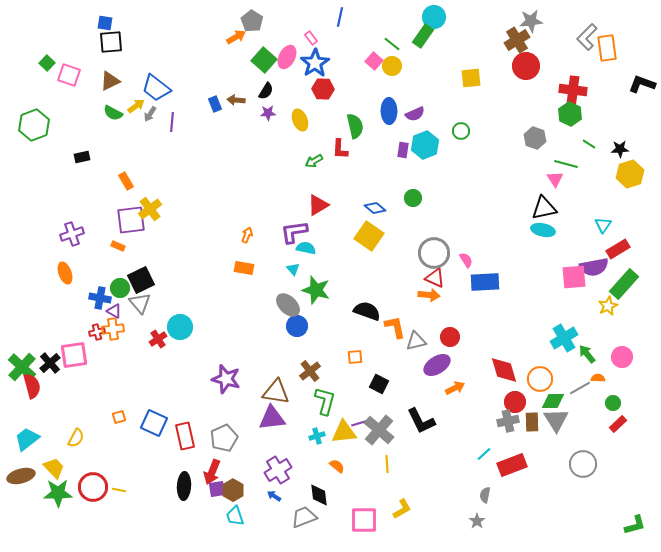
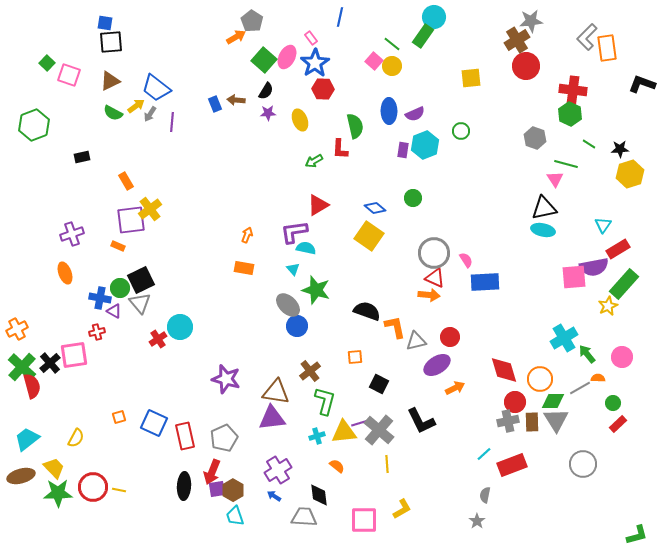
orange cross at (113, 329): moved 96 px left; rotated 20 degrees counterclockwise
gray trapezoid at (304, 517): rotated 24 degrees clockwise
green L-shape at (635, 525): moved 2 px right, 10 px down
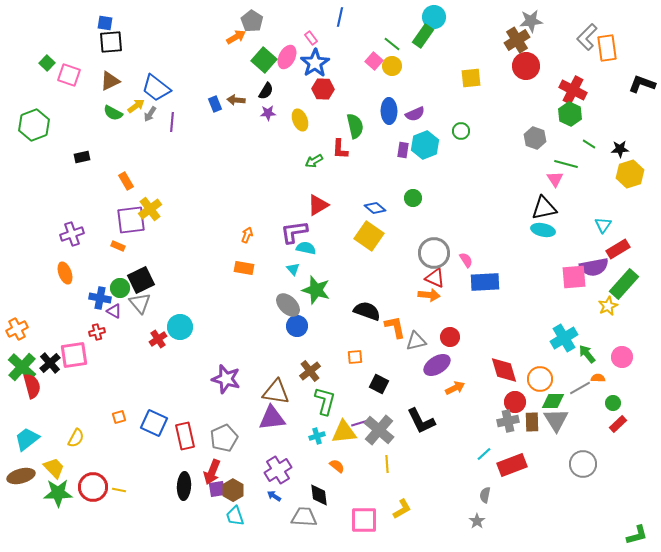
red cross at (573, 90): rotated 20 degrees clockwise
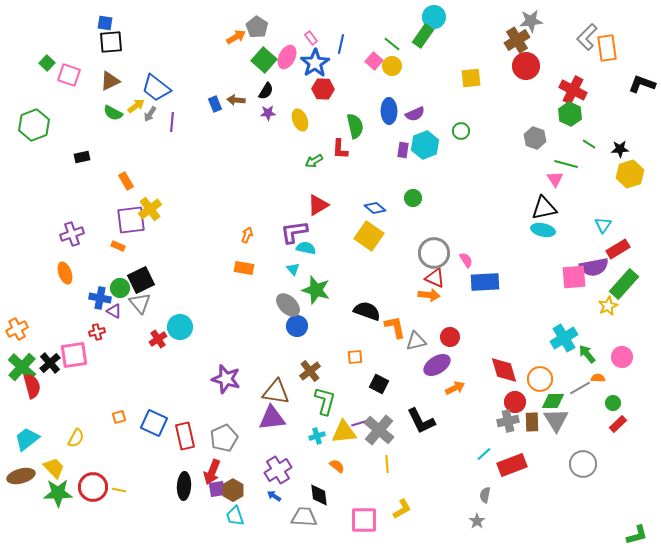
blue line at (340, 17): moved 1 px right, 27 px down
gray pentagon at (252, 21): moved 5 px right, 6 px down
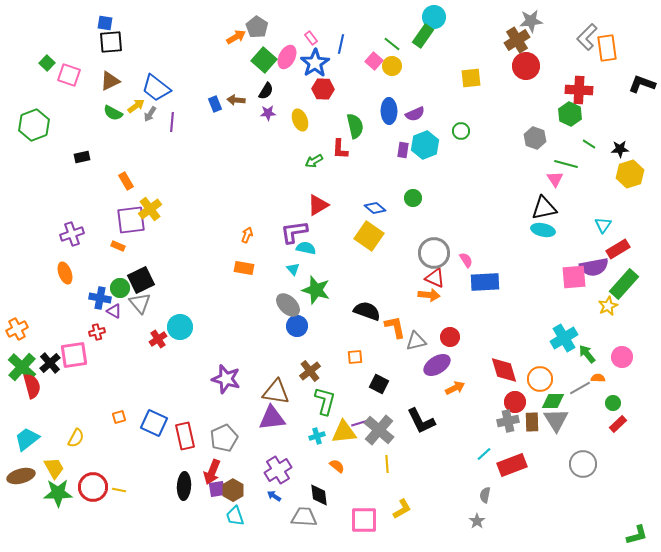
red cross at (573, 90): moved 6 px right; rotated 24 degrees counterclockwise
yellow trapezoid at (54, 468): rotated 15 degrees clockwise
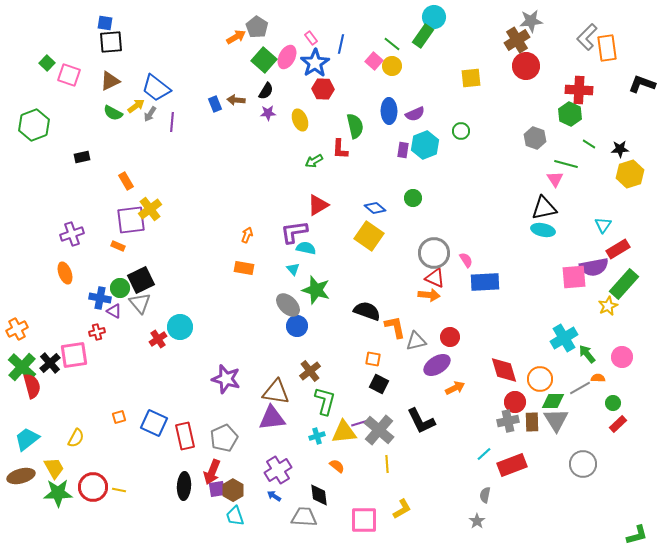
orange square at (355, 357): moved 18 px right, 2 px down; rotated 14 degrees clockwise
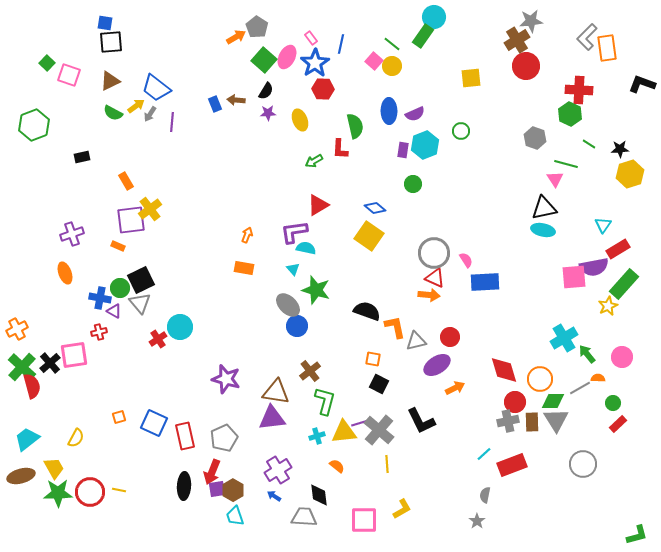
green circle at (413, 198): moved 14 px up
red cross at (97, 332): moved 2 px right
red circle at (93, 487): moved 3 px left, 5 px down
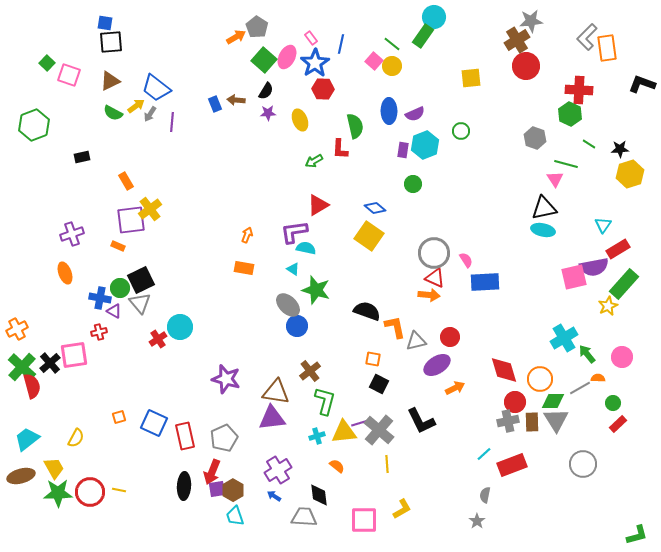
cyan triangle at (293, 269): rotated 16 degrees counterclockwise
pink square at (574, 277): rotated 8 degrees counterclockwise
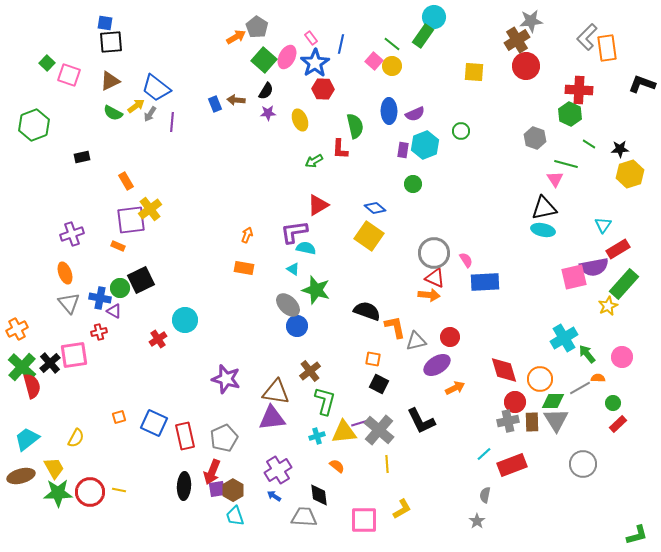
yellow square at (471, 78): moved 3 px right, 6 px up; rotated 10 degrees clockwise
gray triangle at (140, 303): moved 71 px left
cyan circle at (180, 327): moved 5 px right, 7 px up
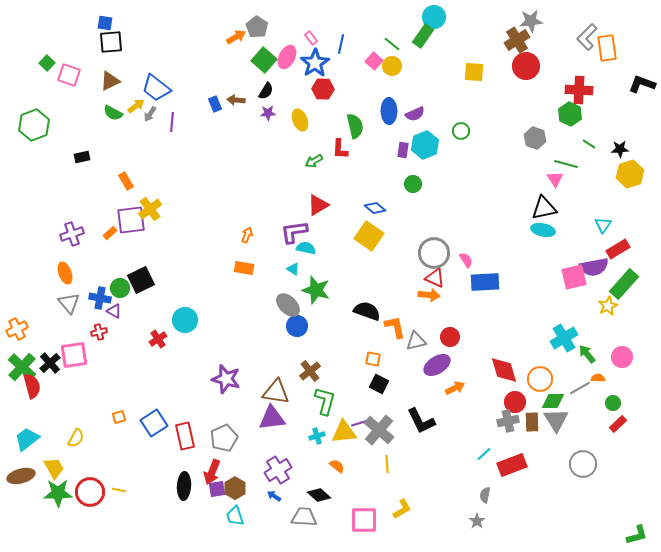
orange rectangle at (118, 246): moved 8 px left, 13 px up; rotated 64 degrees counterclockwise
blue square at (154, 423): rotated 32 degrees clockwise
brown hexagon at (233, 490): moved 2 px right, 2 px up
black diamond at (319, 495): rotated 40 degrees counterclockwise
